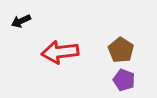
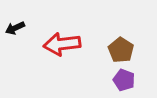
black arrow: moved 6 px left, 7 px down
red arrow: moved 2 px right, 8 px up
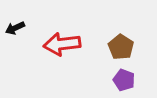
brown pentagon: moved 3 px up
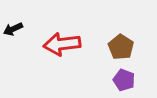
black arrow: moved 2 px left, 1 px down
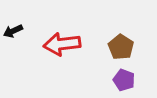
black arrow: moved 2 px down
